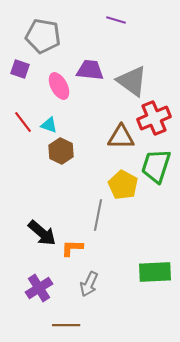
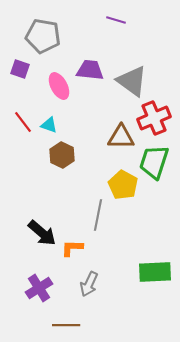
brown hexagon: moved 1 px right, 4 px down
green trapezoid: moved 2 px left, 4 px up
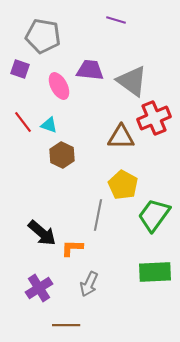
green trapezoid: moved 53 px down; rotated 18 degrees clockwise
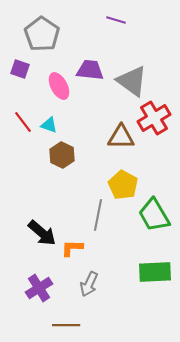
gray pentagon: moved 1 px left, 2 px up; rotated 24 degrees clockwise
red cross: rotated 8 degrees counterclockwise
green trapezoid: rotated 66 degrees counterclockwise
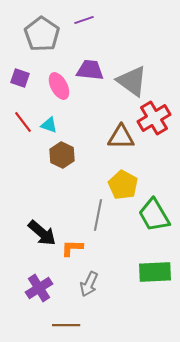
purple line: moved 32 px left; rotated 36 degrees counterclockwise
purple square: moved 9 px down
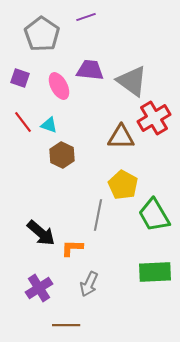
purple line: moved 2 px right, 3 px up
black arrow: moved 1 px left
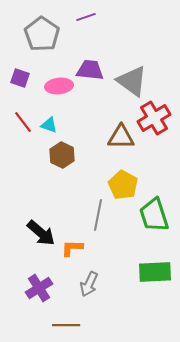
pink ellipse: rotated 68 degrees counterclockwise
green trapezoid: rotated 12 degrees clockwise
